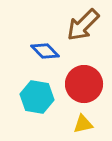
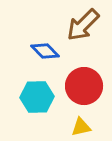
red circle: moved 2 px down
cyan hexagon: rotated 12 degrees counterclockwise
yellow triangle: moved 2 px left, 3 px down
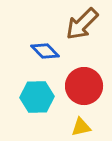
brown arrow: moved 1 px left, 1 px up
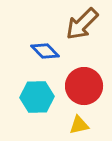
yellow triangle: moved 2 px left, 2 px up
